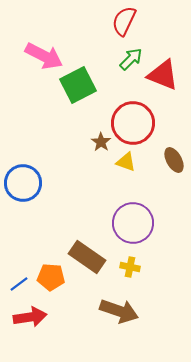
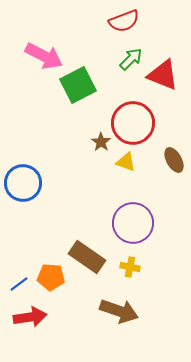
red semicircle: rotated 136 degrees counterclockwise
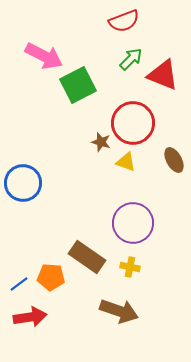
brown star: rotated 18 degrees counterclockwise
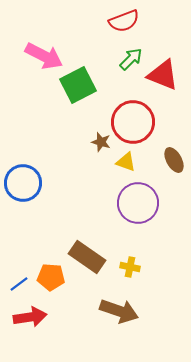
red circle: moved 1 px up
purple circle: moved 5 px right, 20 px up
